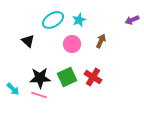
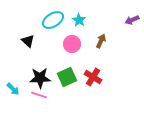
cyan star: rotated 16 degrees counterclockwise
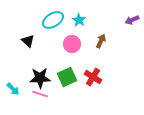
pink line: moved 1 px right, 1 px up
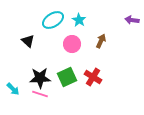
purple arrow: rotated 32 degrees clockwise
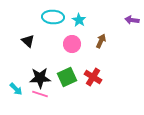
cyan ellipse: moved 3 px up; rotated 35 degrees clockwise
cyan arrow: moved 3 px right
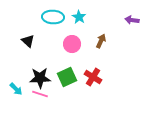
cyan star: moved 3 px up
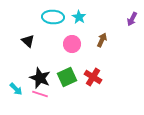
purple arrow: moved 1 px up; rotated 72 degrees counterclockwise
brown arrow: moved 1 px right, 1 px up
black star: rotated 25 degrees clockwise
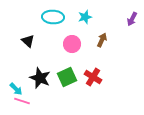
cyan star: moved 6 px right; rotated 24 degrees clockwise
pink line: moved 18 px left, 7 px down
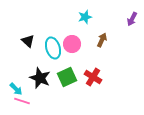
cyan ellipse: moved 31 px down; rotated 70 degrees clockwise
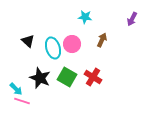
cyan star: rotated 24 degrees clockwise
green square: rotated 36 degrees counterclockwise
